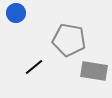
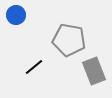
blue circle: moved 2 px down
gray rectangle: rotated 60 degrees clockwise
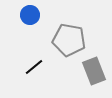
blue circle: moved 14 px right
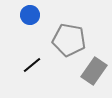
black line: moved 2 px left, 2 px up
gray rectangle: rotated 56 degrees clockwise
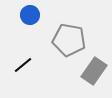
black line: moved 9 px left
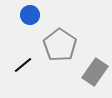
gray pentagon: moved 9 px left, 5 px down; rotated 24 degrees clockwise
gray rectangle: moved 1 px right, 1 px down
